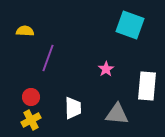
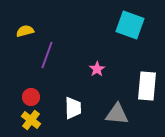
yellow semicircle: rotated 18 degrees counterclockwise
purple line: moved 1 px left, 3 px up
pink star: moved 9 px left
yellow cross: rotated 24 degrees counterclockwise
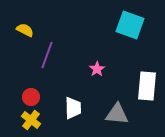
yellow semicircle: moved 1 px up; rotated 42 degrees clockwise
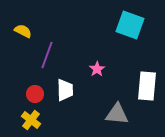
yellow semicircle: moved 2 px left, 1 px down
red circle: moved 4 px right, 3 px up
white trapezoid: moved 8 px left, 18 px up
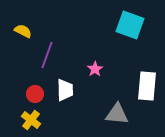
pink star: moved 2 px left
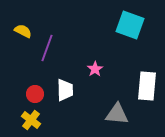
purple line: moved 7 px up
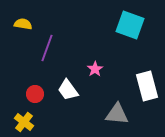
yellow semicircle: moved 7 px up; rotated 18 degrees counterclockwise
white rectangle: rotated 20 degrees counterclockwise
white trapezoid: moved 3 px right; rotated 145 degrees clockwise
yellow cross: moved 7 px left, 2 px down
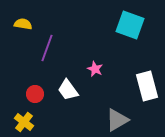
pink star: rotated 14 degrees counterclockwise
gray triangle: moved 6 px down; rotated 35 degrees counterclockwise
